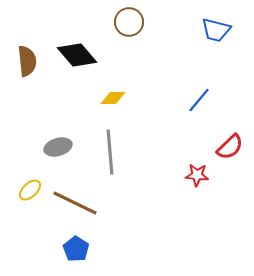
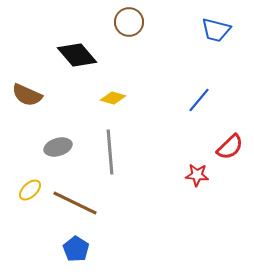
brown semicircle: moved 34 px down; rotated 120 degrees clockwise
yellow diamond: rotated 15 degrees clockwise
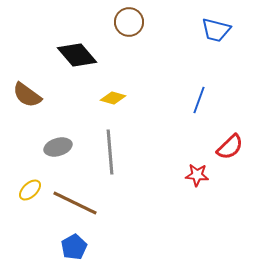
brown semicircle: rotated 12 degrees clockwise
blue line: rotated 20 degrees counterclockwise
blue pentagon: moved 2 px left, 2 px up; rotated 10 degrees clockwise
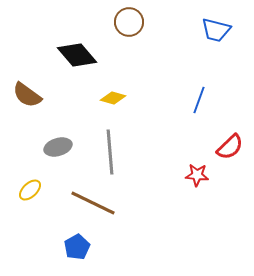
brown line: moved 18 px right
blue pentagon: moved 3 px right
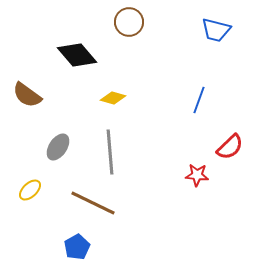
gray ellipse: rotated 40 degrees counterclockwise
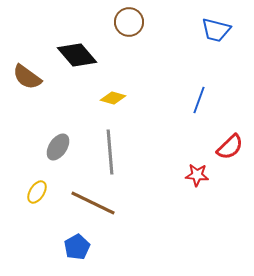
brown semicircle: moved 18 px up
yellow ellipse: moved 7 px right, 2 px down; rotated 15 degrees counterclockwise
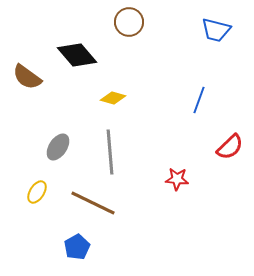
red star: moved 20 px left, 4 px down
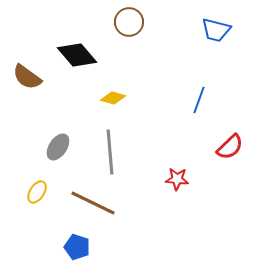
blue pentagon: rotated 25 degrees counterclockwise
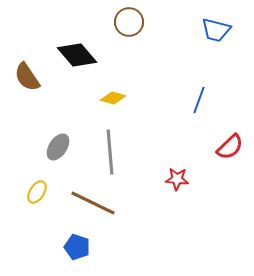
brown semicircle: rotated 20 degrees clockwise
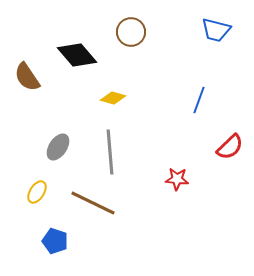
brown circle: moved 2 px right, 10 px down
blue pentagon: moved 22 px left, 6 px up
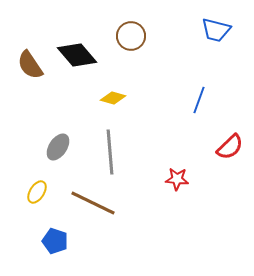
brown circle: moved 4 px down
brown semicircle: moved 3 px right, 12 px up
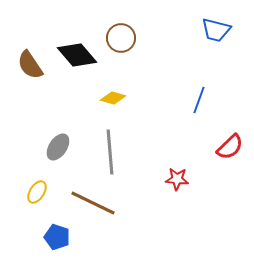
brown circle: moved 10 px left, 2 px down
blue pentagon: moved 2 px right, 4 px up
